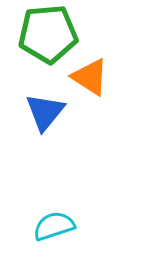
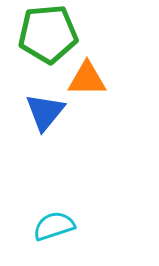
orange triangle: moved 3 px left, 2 px down; rotated 33 degrees counterclockwise
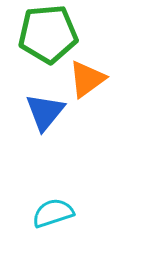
orange triangle: rotated 36 degrees counterclockwise
cyan semicircle: moved 1 px left, 13 px up
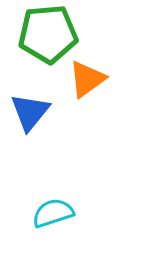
blue triangle: moved 15 px left
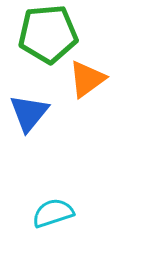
blue triangle: moved 1 px left, 1 px down
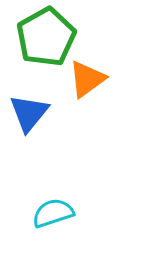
green pentagon: moved 2 px left, 3 px down; rotated 24 degrees counterclockwise
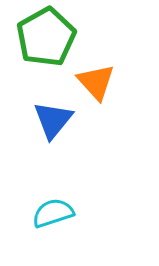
orange triangle: moved 9 px right, 3 px down; rotated 36 degrees counterclockwise
blue triangle: moved 24 px right, 7 px down
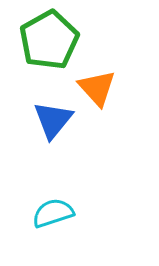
green pentagon: moved 3 px right, 3 px down
orange triangle: moved 1 px right, 6 px down
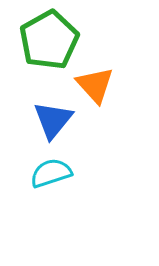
orange triangle: moved 2 px left, 3 px up
cyan semicircle: moved 2 px left, 40 px up
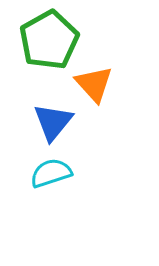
orange triangle: moved 1 px left, 1 px up
blue triangle: moved 2 px down
